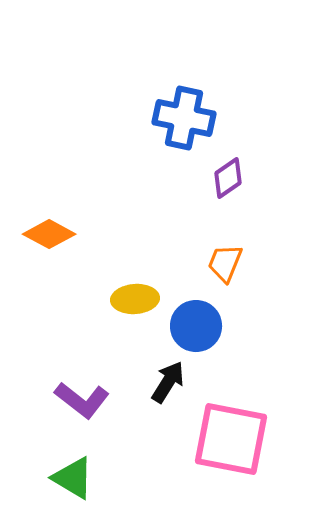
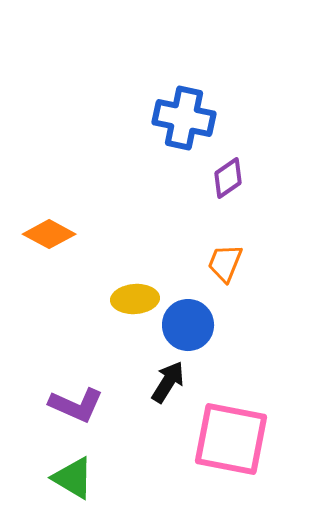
blue circle: moved 8 px left, 1 px up
purple L-shape: moved 6 px left, 5 px down; rotated 14 degrees counterclockwise
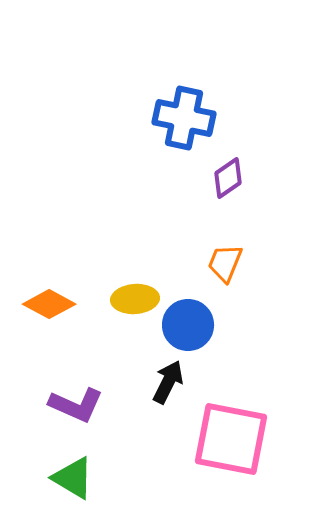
orange diamond: moved 70 px down
black arrow: rotated 6 degrees counterclockwise
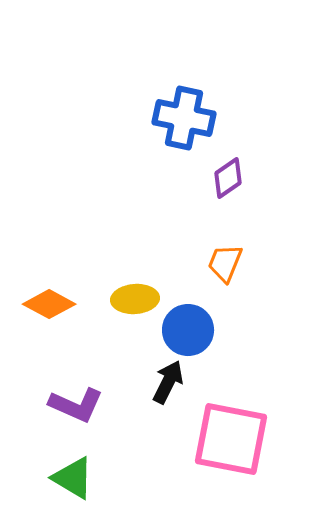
blue circle: moved 5 px down
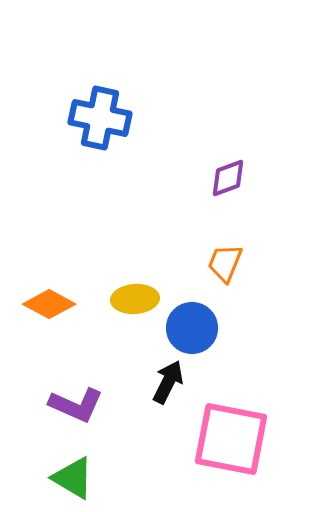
blue cross: moved 84 px left
purple diamond: rotated 15 degrees clockwise
blue circle: moved 4 px right, 2 px up
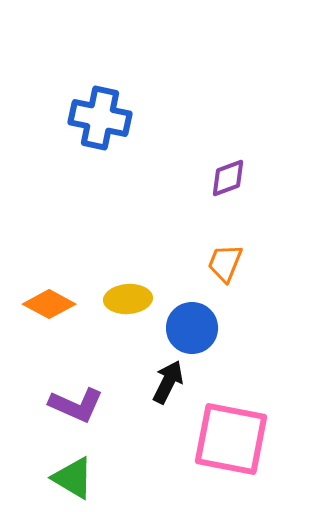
yellow ellipse: moved 7 px left
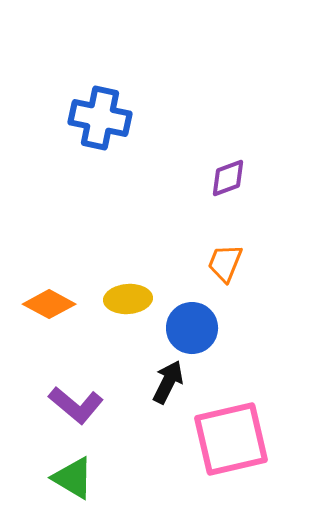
purple L-shape: rotated 16 degrees clockwise
pink square: rotated 24 degrees counterclockwise
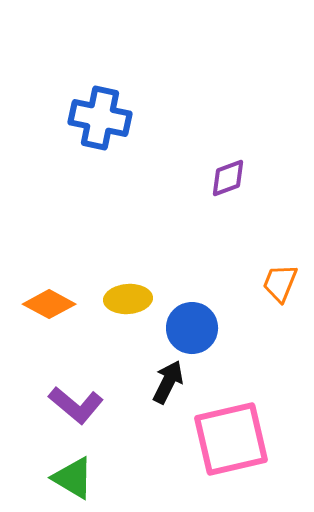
orange trapezoid: moved 55 px right, 20 px down
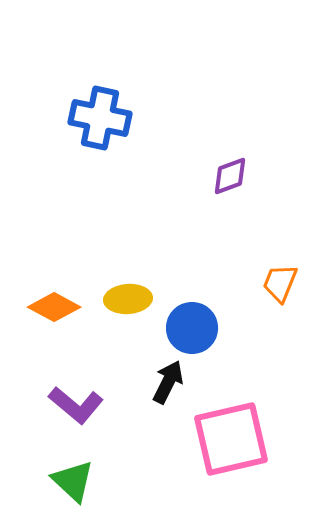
purple diamond: moved 2 px right, 2 px up
orange diamond: moved 5 px right, 3 px down
green triangle: moved 3 px down; rotated 12 degrees clockwise
